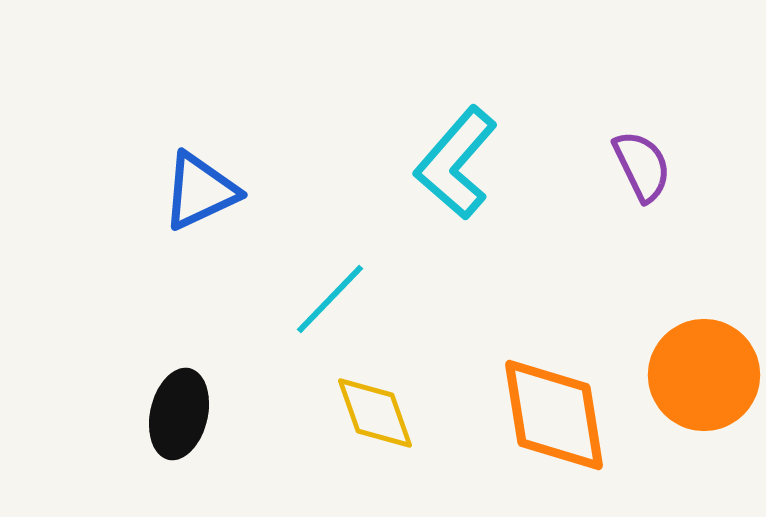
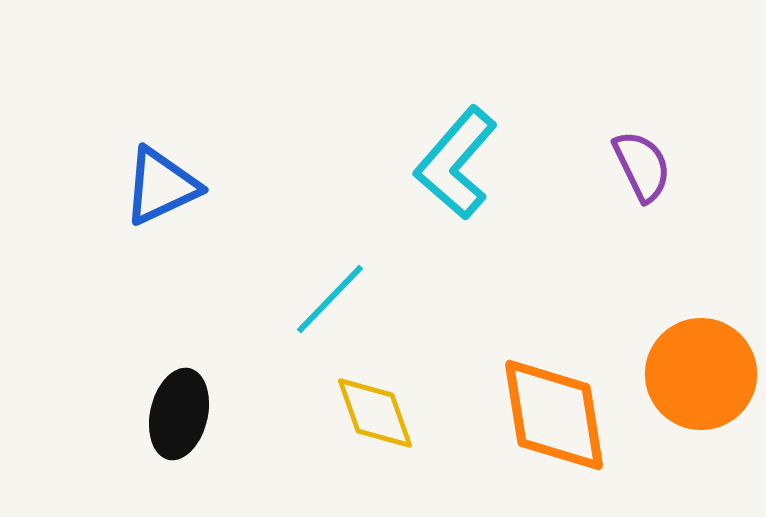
blue triangle: moved 39 px left, 5 px up
orange circle: moved 3 px left, 1 px up
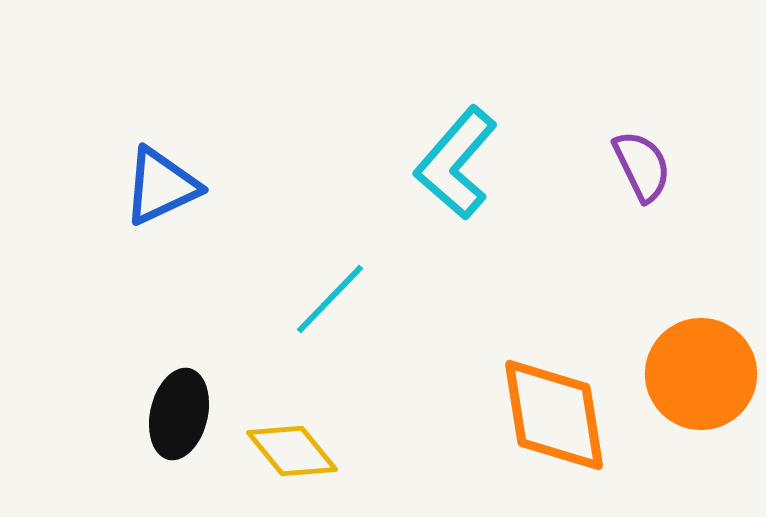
yellow diamond: moved 83 px left, 38 px down; rotated 20 degrees counterclockwise
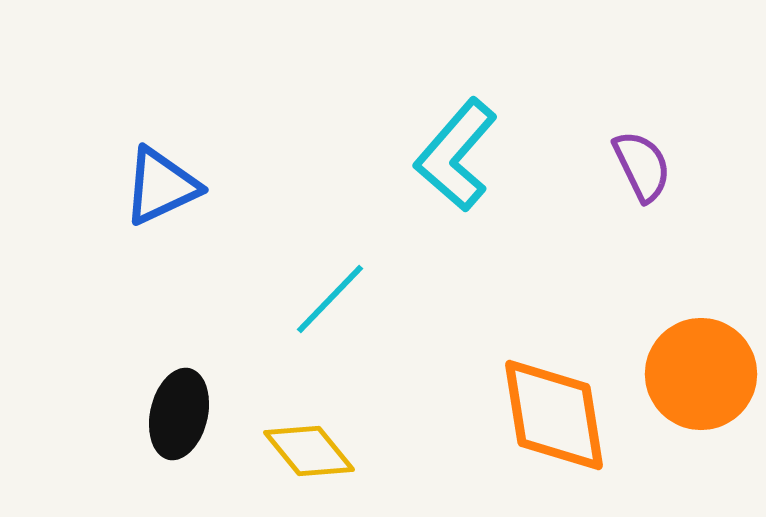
cyan L-shape: moved 8 px up
yellow diamond: moved 17 px right
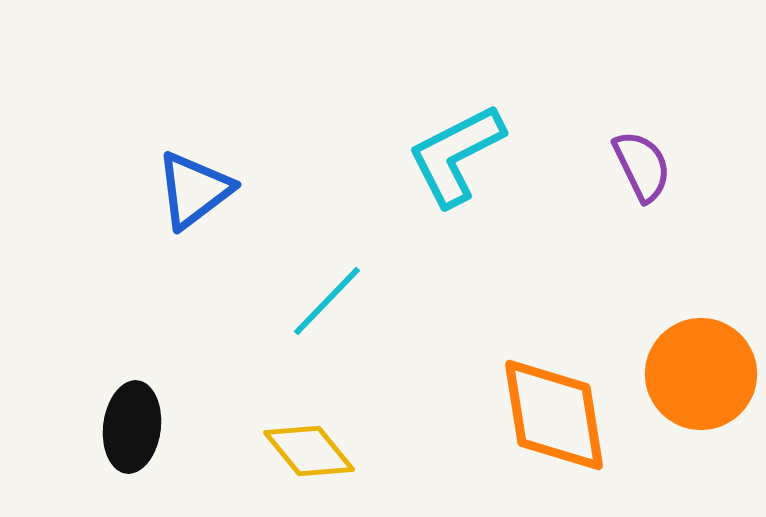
cyan L-shape: rotated 22 degrees clockwise
blue triangle: moved 33 px right, 4 px down; rotated 12 degrees counterclockwise
cyan line: moved 3 px left, 2 px down
black ellipse: moved 47 px left, 13 px down; rotated 6 degrees counterclockwise
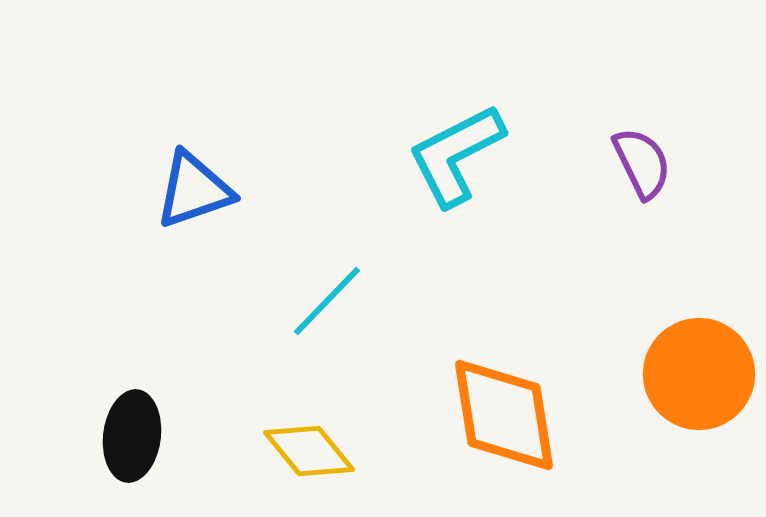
purple semicircle: moved 3 px up
blue triangle: rotated 18 degrees clockwise
orange circle: moved 2 px left
orange diamond: moved 50 px left
black ellipse: moved 9 px down
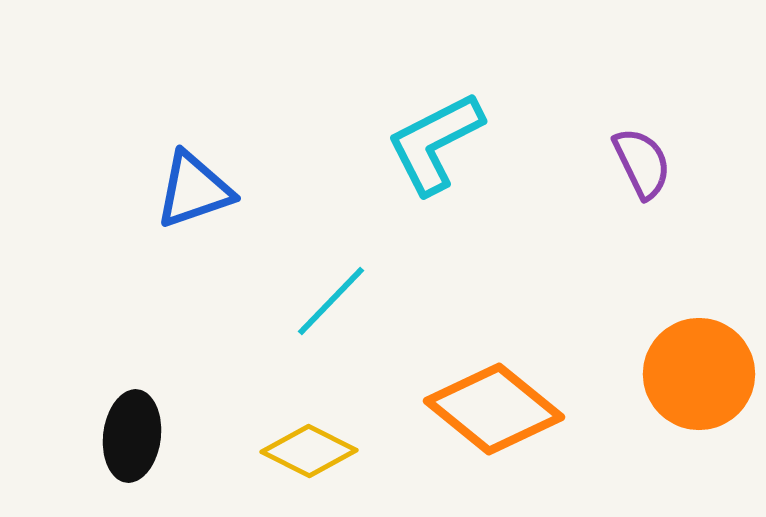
cyan L-shape: moved 21 px left, 12 px up
cyan line: moved 4 px right
orange diamond: moved 10 px left, 6 px up; rotated 42 degrees counterclockwise
yellow diamond: rotated 24 degrees counterclockwise
